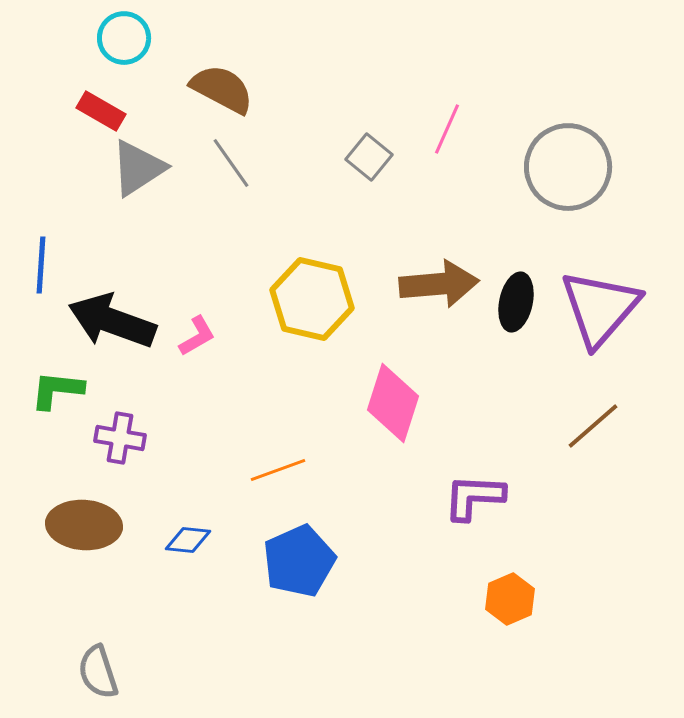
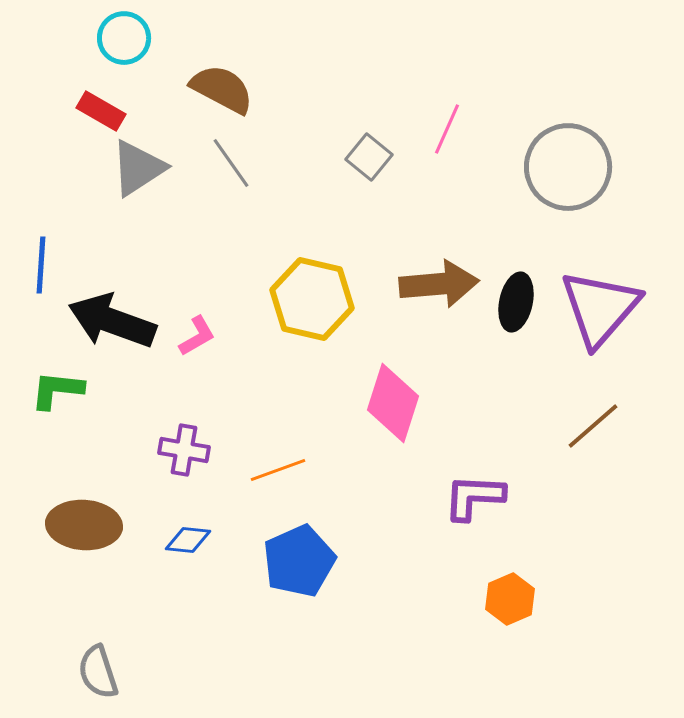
purple cross: moved 64 px right, 12 px down
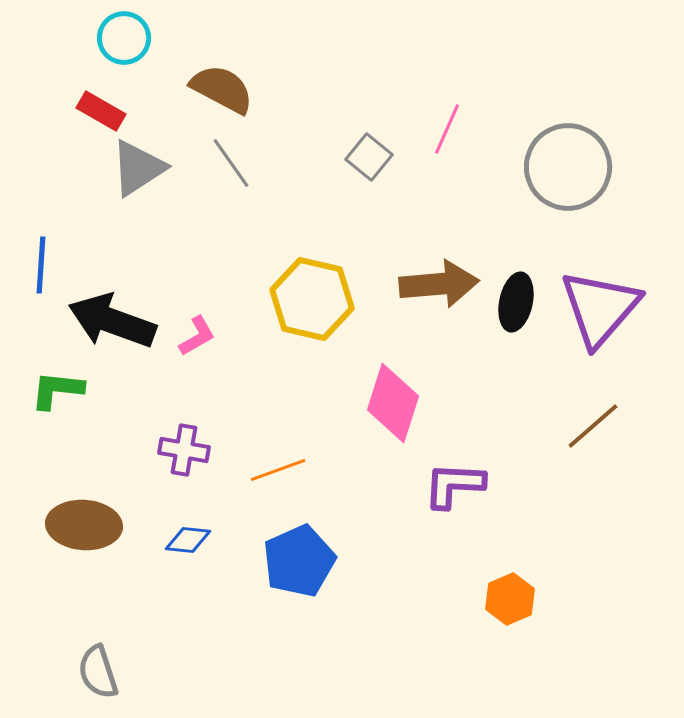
purple L-shape: moved 20 px left, 12 px up
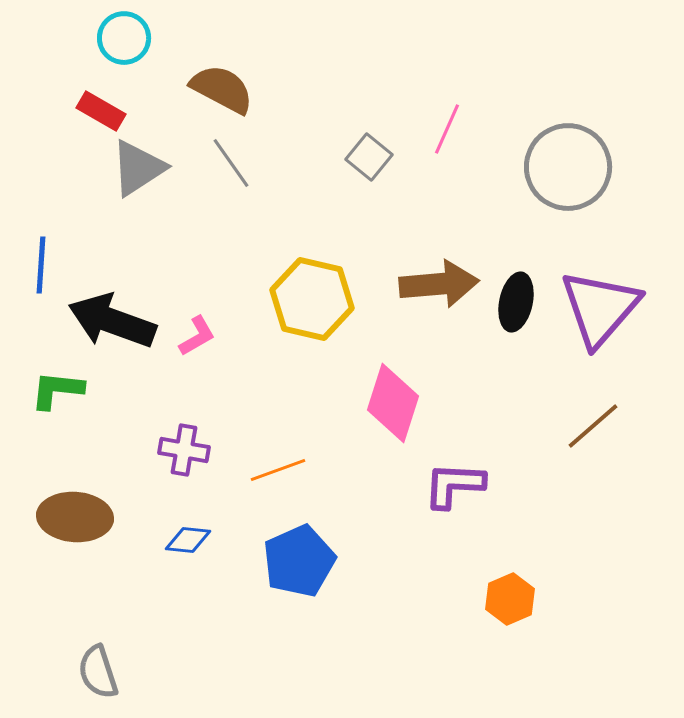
brown ellipse: moved 9 px left, 8 px up
